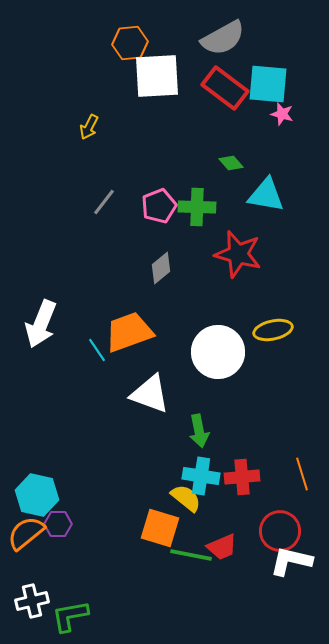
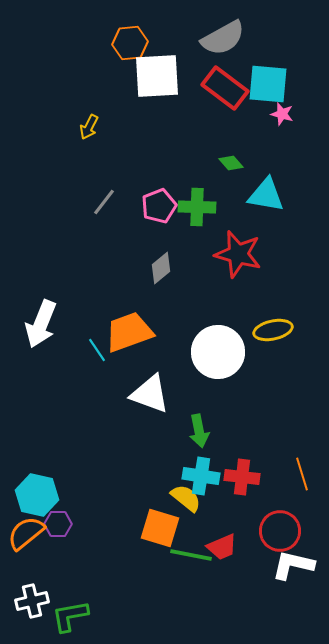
red cross: rotated 12 degrees clockwise
white L-shape: moved 2 px right, 4 px down
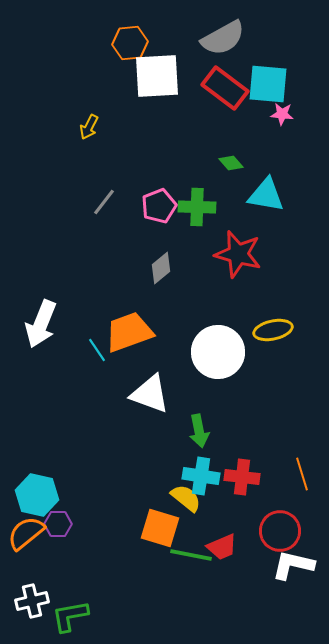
pink star: rotated 10 degrees counterclockwise
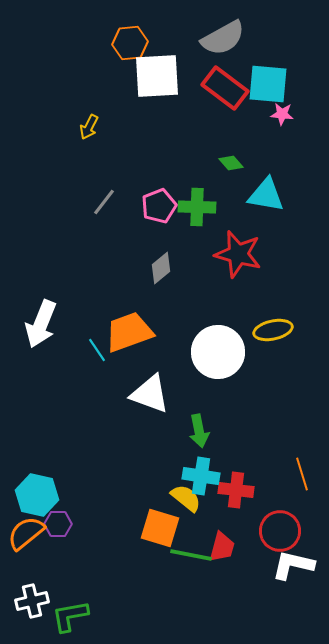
red cross: moved 6 px left, 13 px down
red trapezoid: rotated 52 degrees counterclockwise
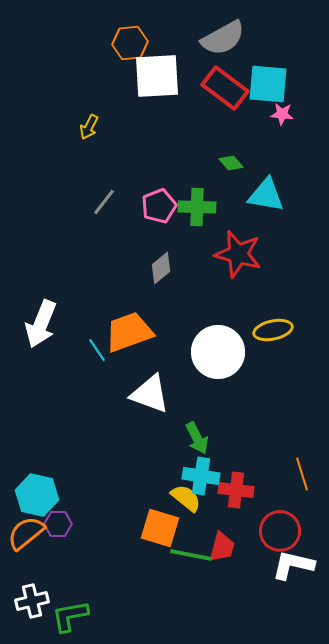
green arrow: moved 2 px left, 7 px down; rotated 16 degrees counterclockwise
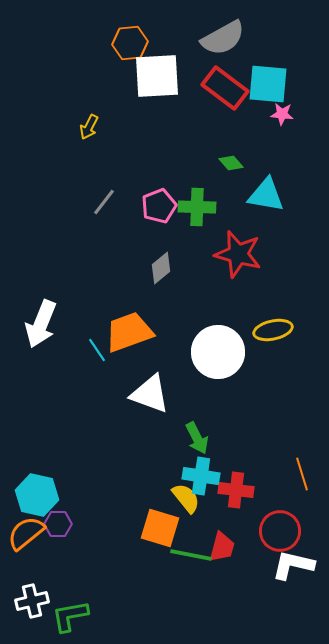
yellow semicircle: rotated 12 degrees clockwise
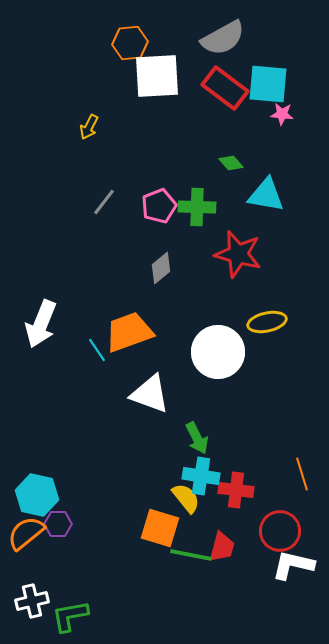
yellow ellipse: moved 6 px left, 8 px up
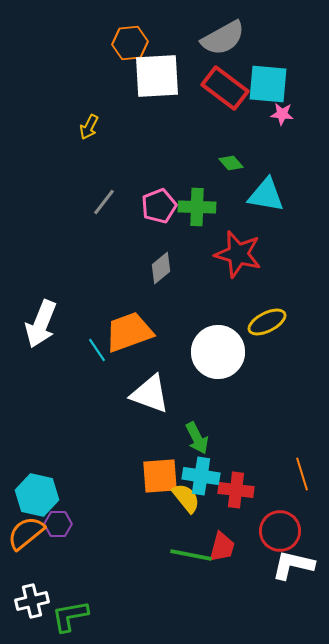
yellow ellipse: rotated 15 degrees counterclockwise
orange square: moved 52 px up; rotated 21 degrees counterclockwise
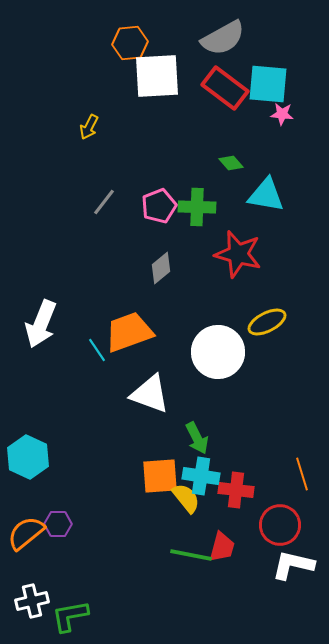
cyan hexagon: moved 9 px left, 38 px up; rotated 12 degrees clockwise
red circle: moved 6 px up
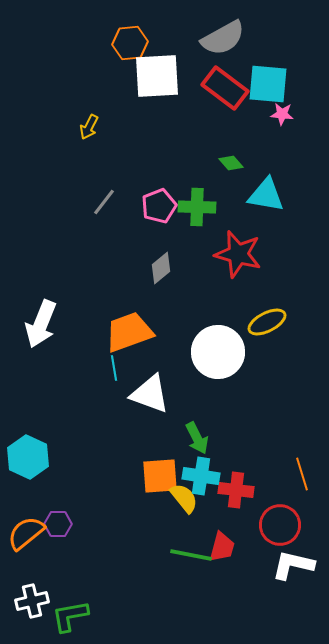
cyan line: moved 17 px right, 18 px down; rotated 25 degrees clockwise
yellow semicircle: moved 2 px left
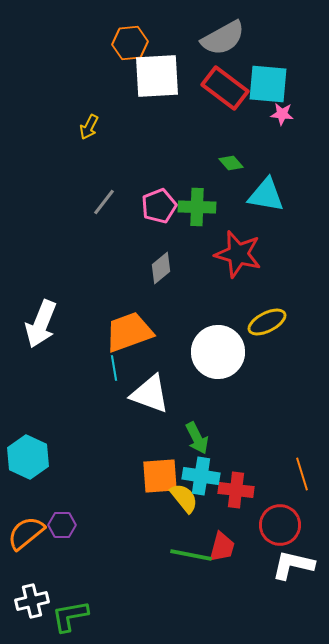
purple hexagon: moved 4 px right, 1 px down
